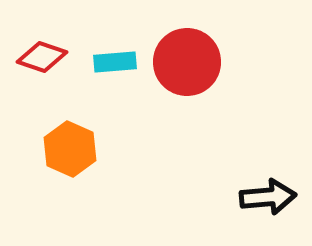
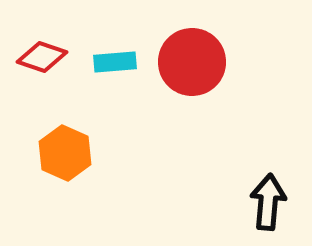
red circle: moved 5 px right
orange hexagon: moved 5 px left, 4 px down
black arrow: moved 5 px down; rotated 80 degrees counterclockwise
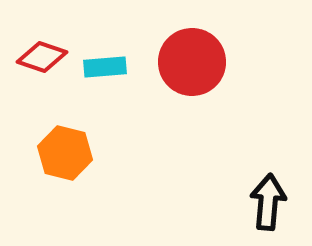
cyan rectangle: moved 10 px left, 5 px down
orange hexagon: rotated 10 degrees counterclockwise
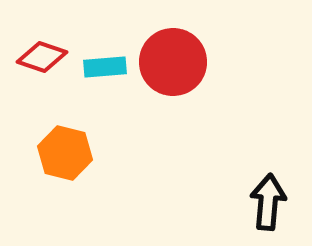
red circle: moved 19 px left
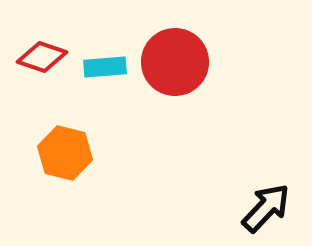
red circle: moved 2 px right
black arrow: moved 2 px left, 6 px down; rotated 38 degrees clockwise
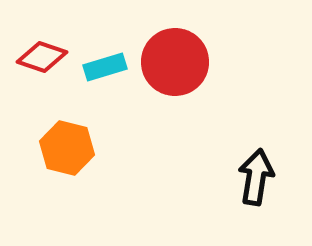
cyan rectangle: rotated 12 degrees counterclockwise
orange hexagon: moved 2 px right, 5 px up
black arrow: moved 10 px left, 31 px up; rotated 34 degrees counterclockwise
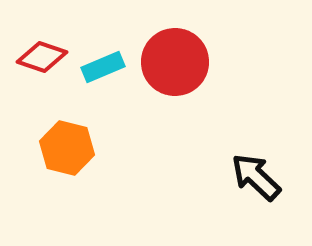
cyan rectangle: moved 2 px left; rotated 6 degrees counterclockwise
black arrow: rotated 56 degrees counterclockwise
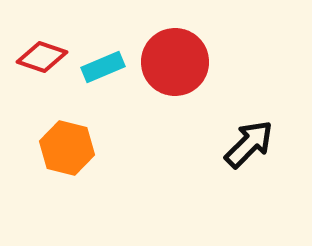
black arrow: moved 7 px left, 33 px up; rotated 92 degrees clockwise
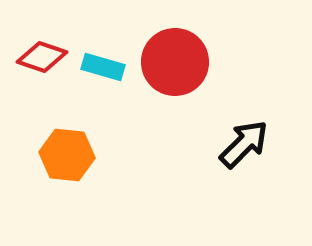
cyan rectangle: rotated 39 degrees clockwise
black arrow: moved 5 px left
orange hexagon: moved 7 px down; rotated 8 degrees counterclockwise
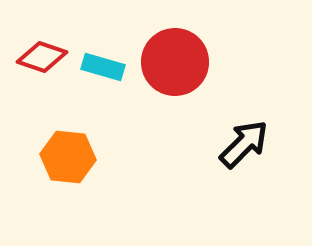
orange hexagon: moved 1 px right, 2 px down
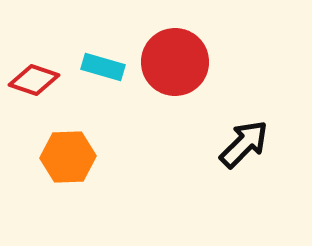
red diamond: moved 8 px left, 23 px down
orange hexagon: rotated 8 degrees counterclockwise
